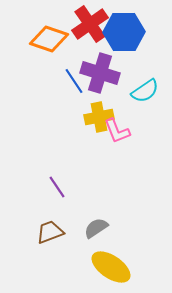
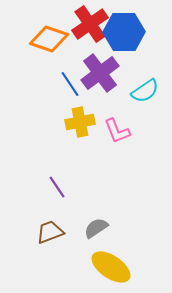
purple cross: rotated 36 degrees clockwise
blue line: moved 4 px left, 3 px down
yellow cross: moved 19 px left, 5 px down
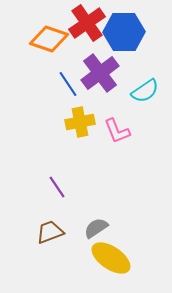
red cross: moved 3 px left, 1 px up
blue line: moved 2 px left
yellow ellipse: moved 9 px up
